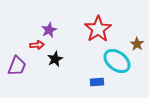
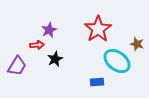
brown star: rotated 16 degrees counterclockwise
purple trapezoid: rotated 10 degrees clockwise
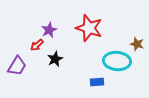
red star: moved 9 px left, 1 px up; rotated 20 degrees counterclockwise
red arrow: rotated 144 degrees clockwise
cyan ellipse: rotated 32 degrees counterclockwise
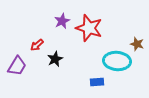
purple star: moved 13 px right, 9 px up
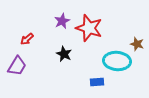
red arrow: moved 10 px left, 6 px up
black star: moved 9 px right, 5 px up; rotated 21 degrees counterclockwise
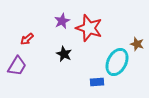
cyan ellipse: moved 1 px down; rotated 68 degrees counterclockwise
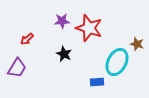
purple star: rotated 21 degrees clockwise
purple trapezoid: moved 2 px down
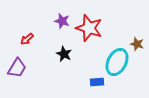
purple star: rotated 21 degrees clockwise
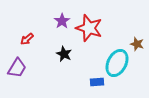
purple star: rotated 21 degrees clockwise
cyan ellipse: moved 1 px down
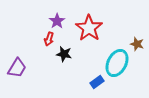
purple star: moved 5 px left
red star: rotated 16 degrees clockwise
red arrow: moved 22 px right; rotated 32 degrees counterclockwise
black star: rotated 14 degrees counterclockwise
blue rectangle: rotated 32 degrees counterclockwise
